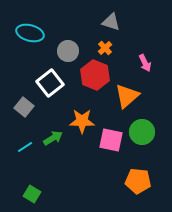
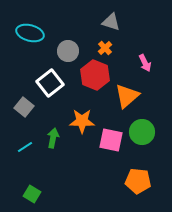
green arrow: rotated 48 degrees counterclockwise
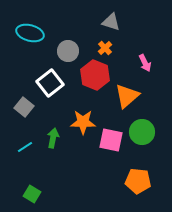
orange star: moved 1 px right, 1 px down
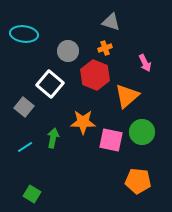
cyan ellipse: moved 6 px left, 1 px down; rotated 8 degrees counterclockwise
orange cross: rotated 24 degrees clockwise
white square: moved 1 px down; rotated 12 degrees counterclockwise
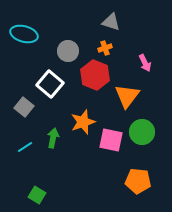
cyan ellipse: rotated 8 degrees clockwise
orange triangle: rotated 12 degrees counterclockwise
orange star: rotated 20 degrees counterclockwise
green square: moved 5 px right, 1 px down
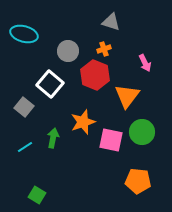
orange cross: moved 1 px left, 1 px down
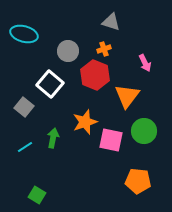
orange star: moved 2 px right
green circle: moved 2 px right, 1 px up
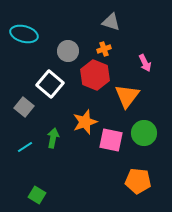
green circle: moved 2 px down
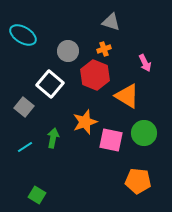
cyan ellipse: moved 1 px left, 1 px down; rotated 16 degrees clockwise
orange triangle: rotated 36 degrees counterclockwise
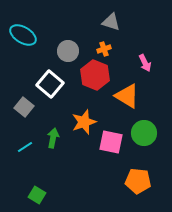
orange star: moved 1 px left
pink square: moved 2 px down
